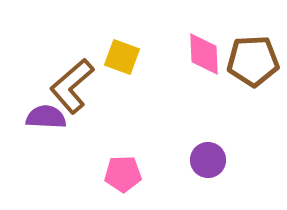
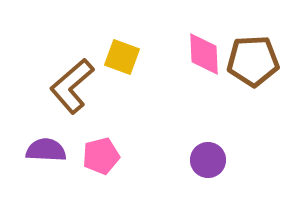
purple semicircle: moved 33 px down
pink pentagon: moved 22 px left, 18 px up; rotated 12 degrees counterclockwise
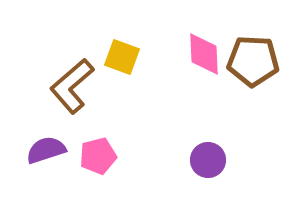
brown pentagon: rotated 6 degrees clockwise
purple semicircle: rotated 21 degrees counterclockwise
pink pentagon: moved 3 px left
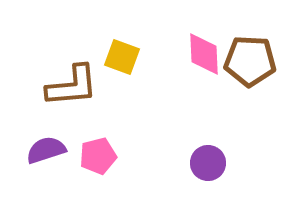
brown pentagon: moved 3 px left
brown L-shape: rotated 144 degrees counterclockwise
purple circle: moved 3 px down
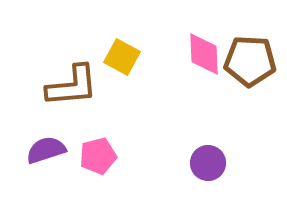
yellow square: rotated 9 degrees clockwise
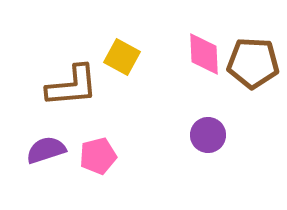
brown pentagon: moved 3 px right, 2 px down
purple circle: moved 28 px up
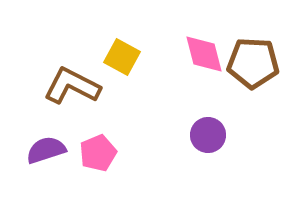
pink diamond: rotated 12 degrees counterclockwise
brown L-shape: rotated 148 degrees counterclockwise
pink pentagon: moved 3 px up; rotated 9 degrees counterclockwise
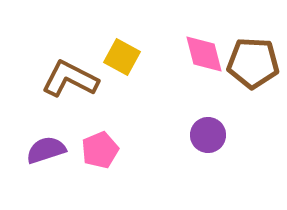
brown L-shape: moved 2 px left, 7 px up
pink pentagon: moved 2 px right, 3 px up
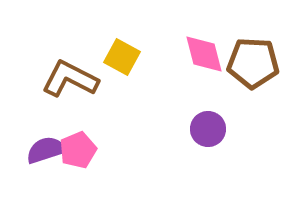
purple circle: moved 6 px up
pink pentagon: moved 22 px left
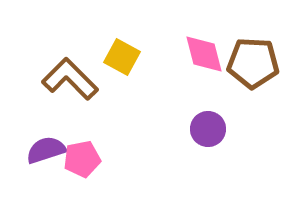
brown L-shape: rotated 18 degrees clockwise
pink pentagon: moved 4 px right, 9 px down; rotated 12 degrees clockwise
